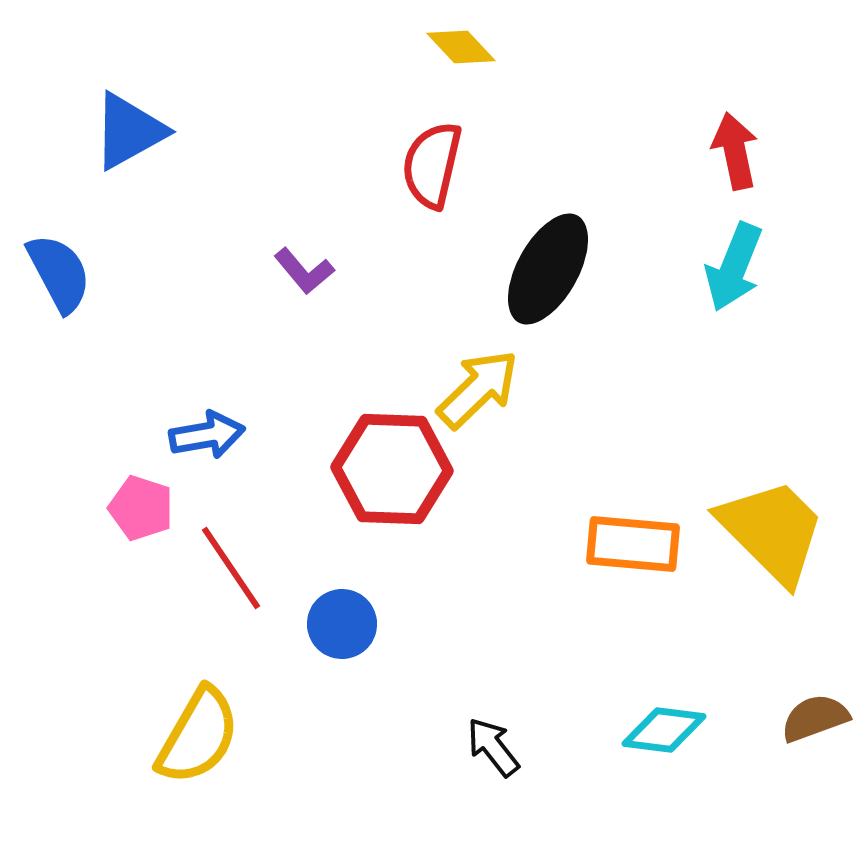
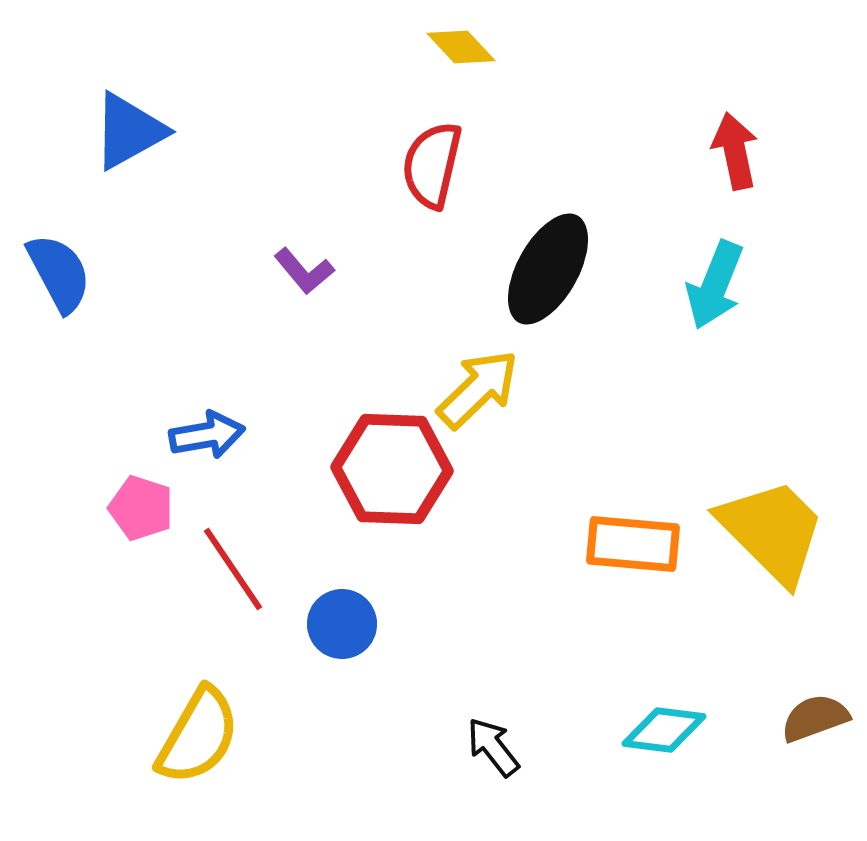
cyan arrow: moved 19 px left, 18 px down
red line: moved 2 px right, 1 px down
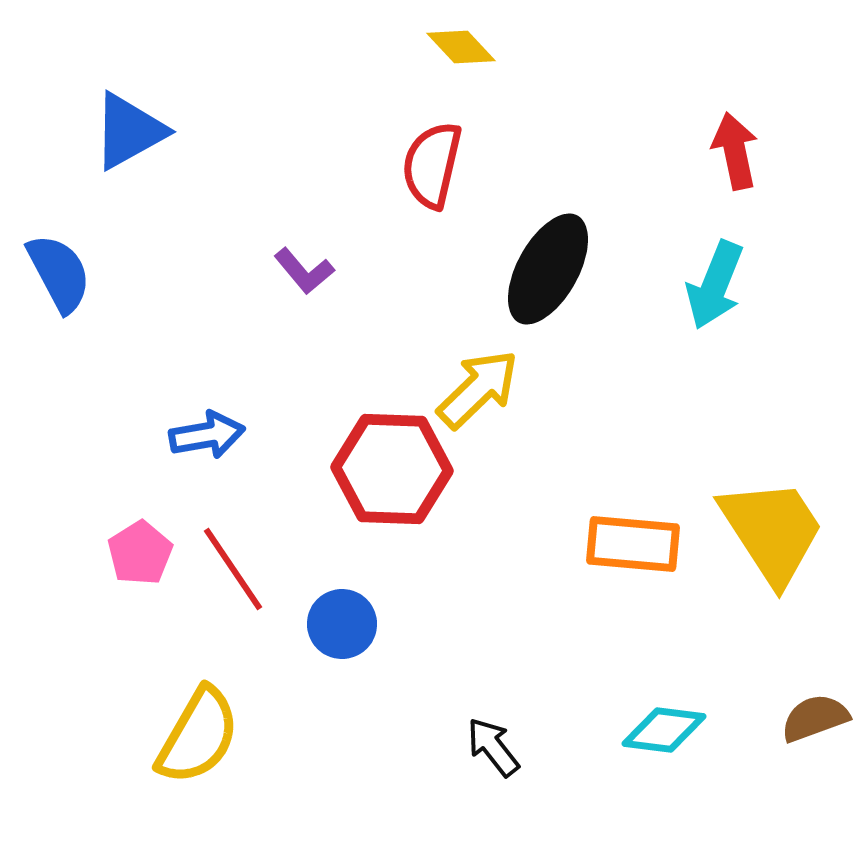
pink pentagon: moved 1 px left, 45 px down; rotated 22 degrees clockwise
yellow trapezoid: rotated 12 degrees clockwise
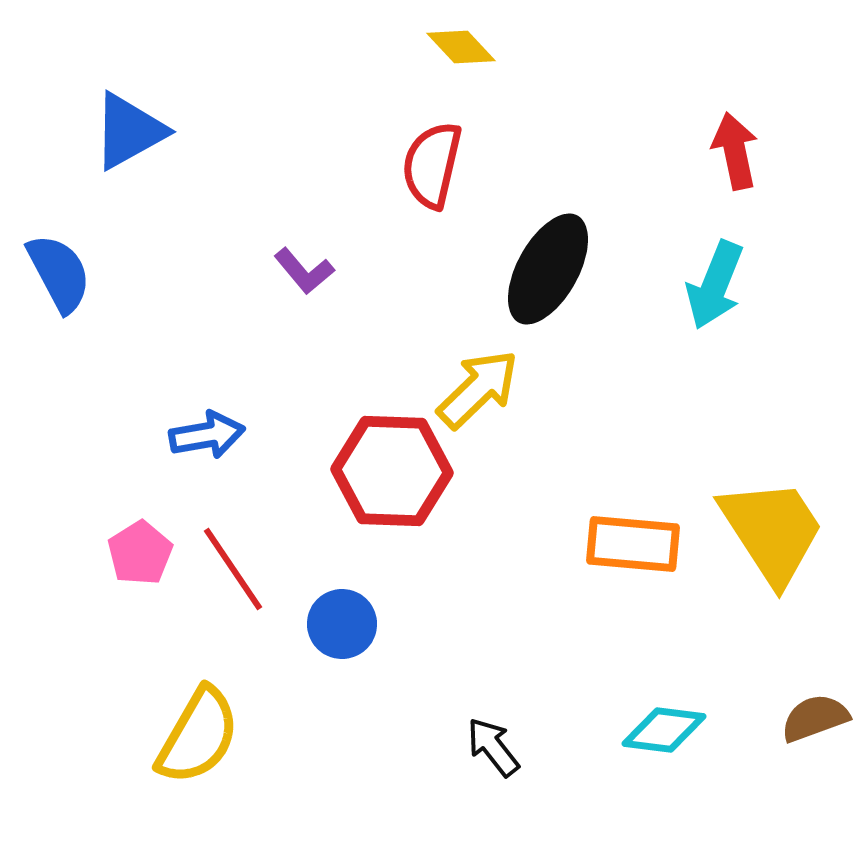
red hexagon: moved 2 px down
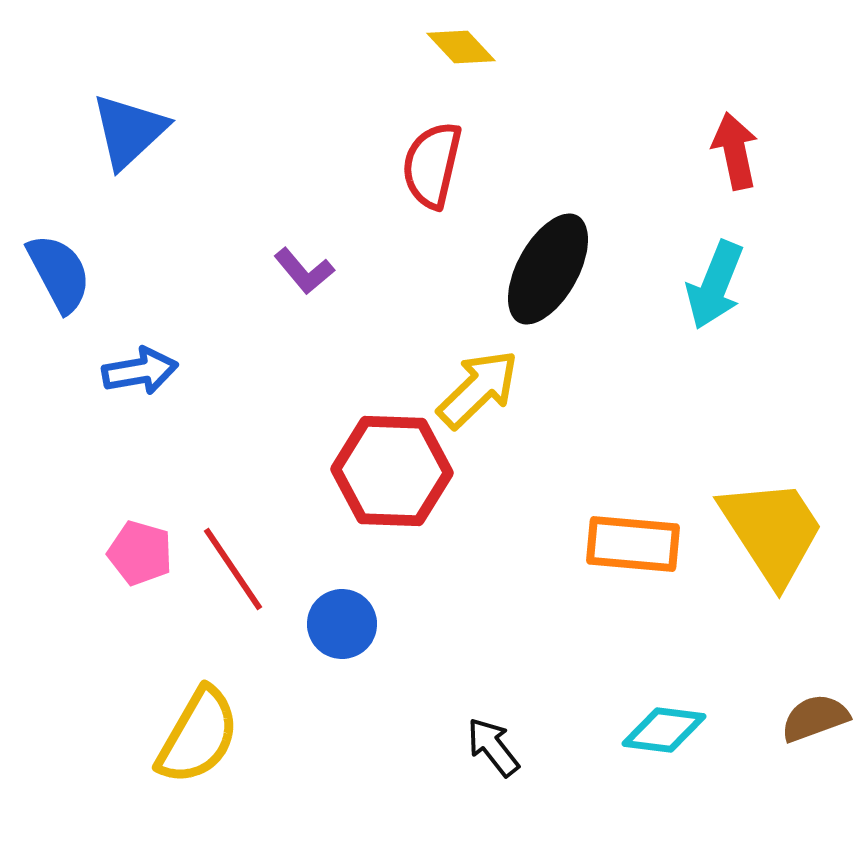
blue triangle: rotated 14 degrees counterclockwise
blue arrow: moved 67 px left, 64 px up
pink pentagon: rotated 24 degrees counterclockwise
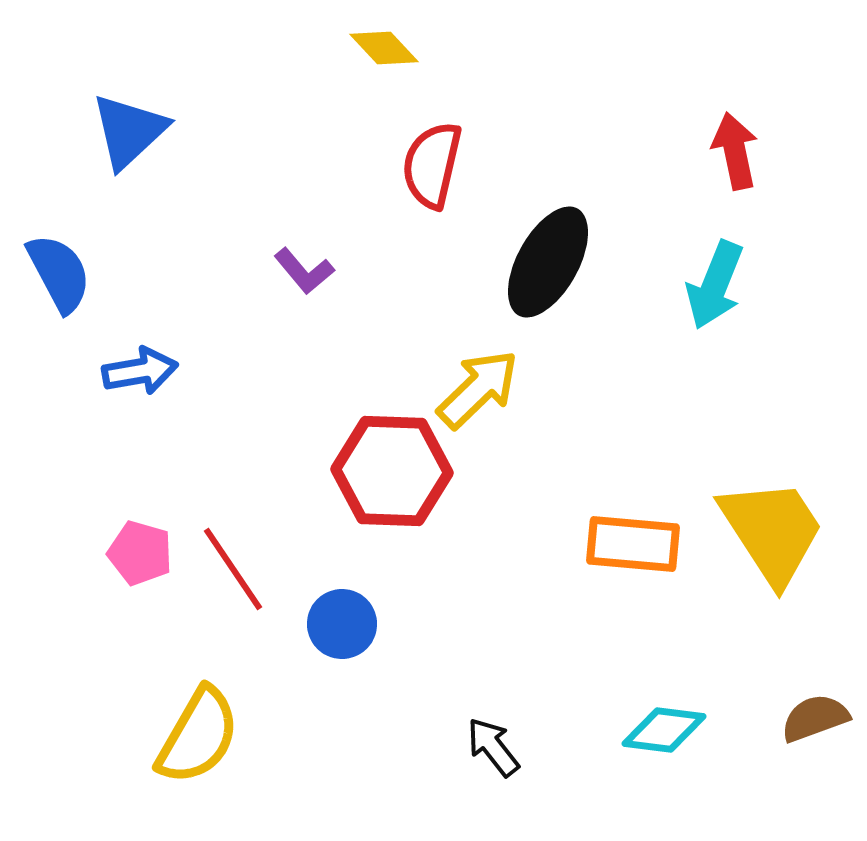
yellow diamond: moved 77 px left, 1 px down
black ellipse: moved 7 px up
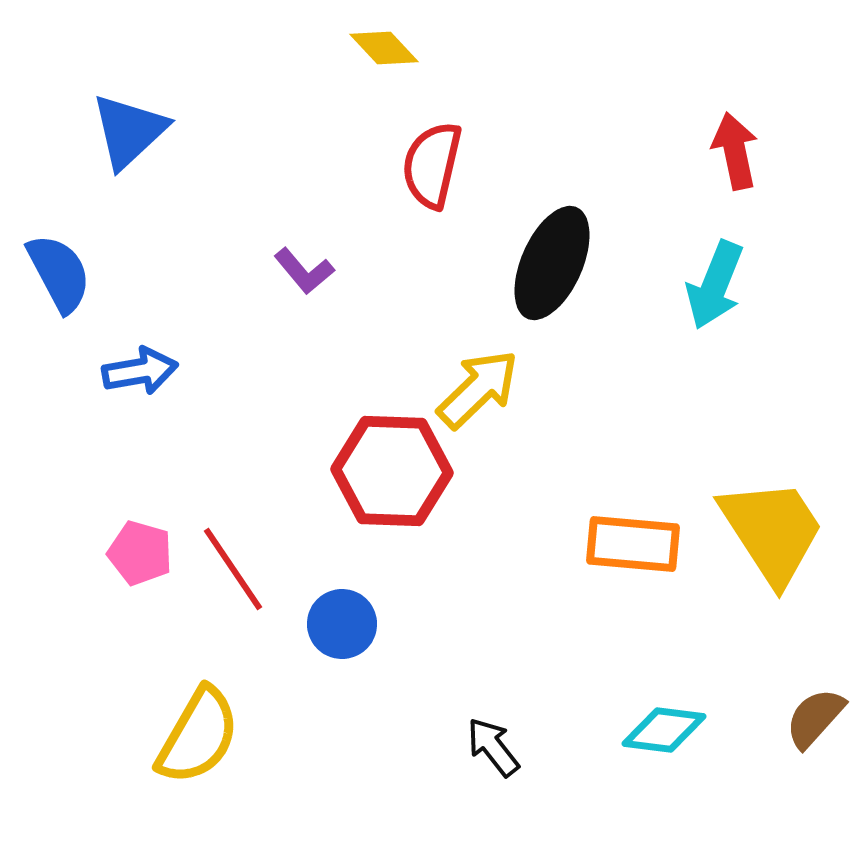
black ellipse: moved 4 px right, 1 px down; rotated 5 degrees counterclockwise
brown semicircle: rotated 28 degrees counterclockwise
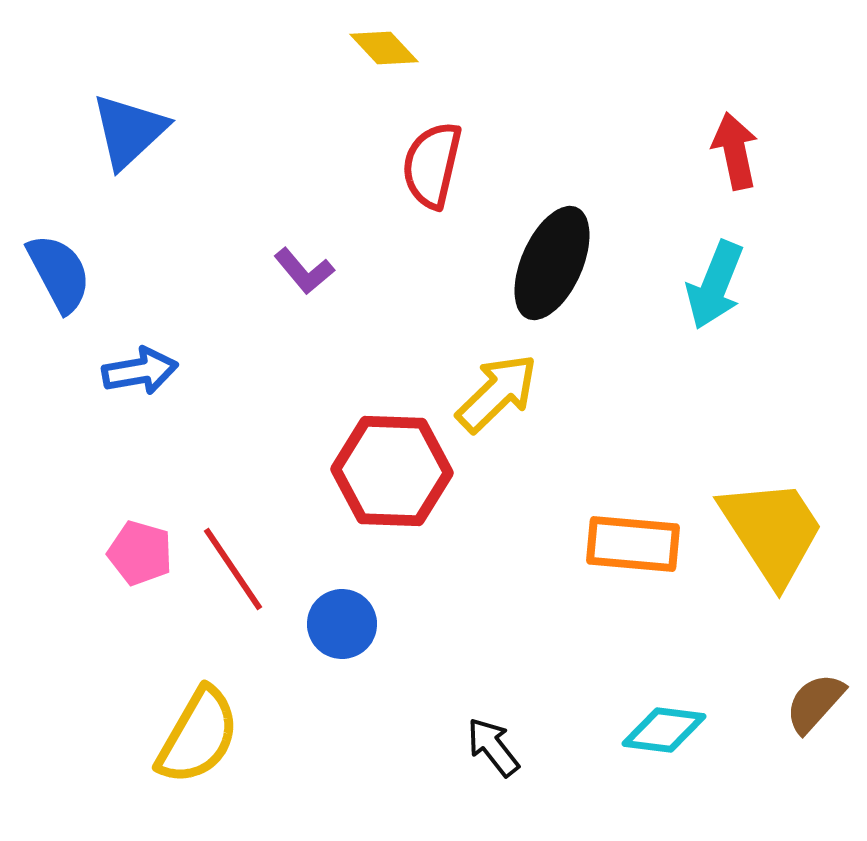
yellow arrow: moved 19 px right, 4 px down
brown semicircle: moved 15 px up
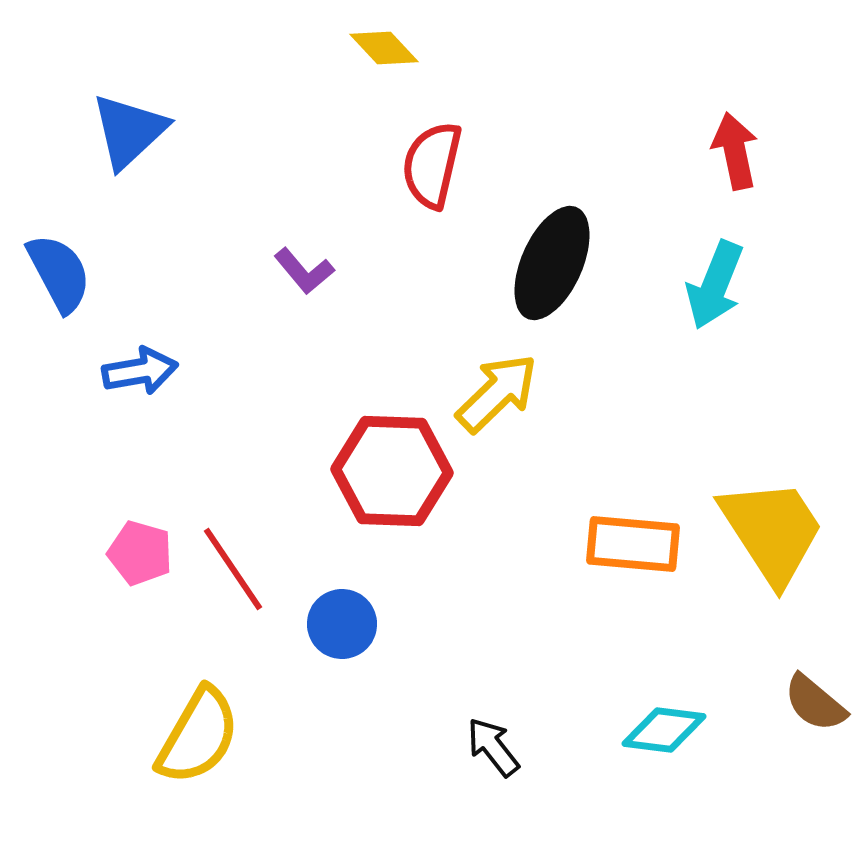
brown semicircle: rotated 92 degrees counterclockwise
